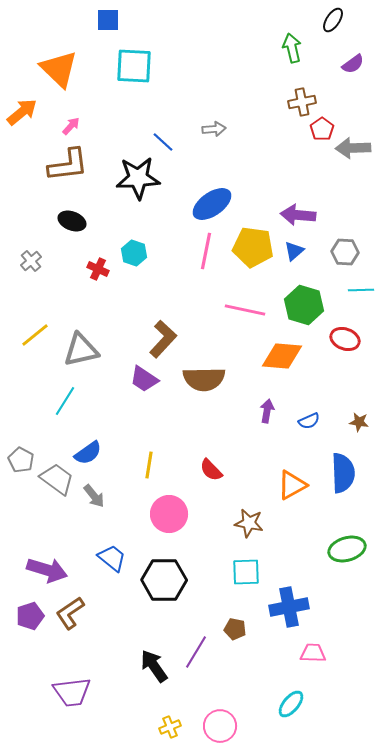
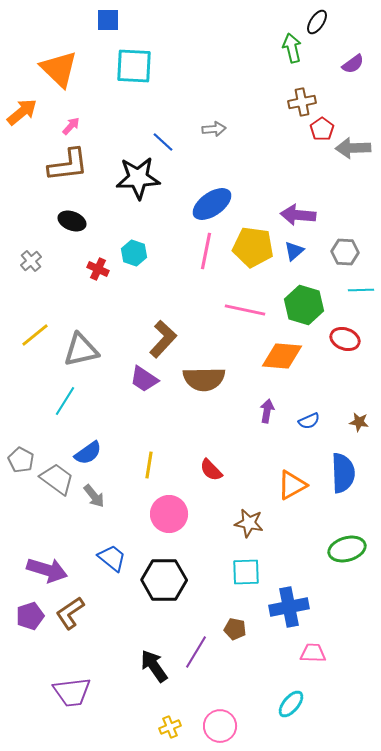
black ellipse at (333, 20): moved 16 px left, 2 px down
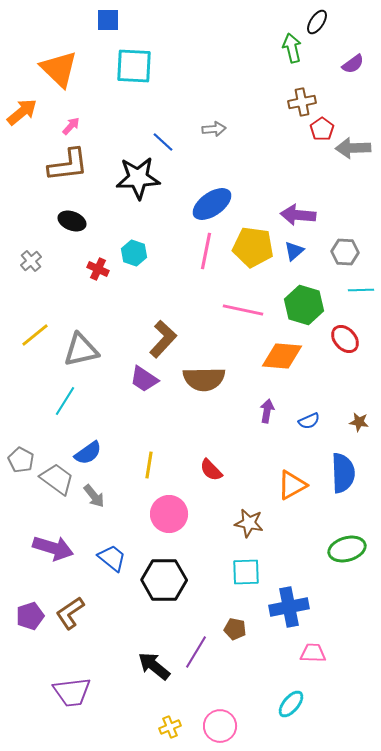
pink line at (245, 310): moved 2 px left
red ellipse at (345, 339): rotated 28 degrees clockwise
purple arrow at (47, 570): moved 6 px right, 22 px up
black arrow at (154, 666): rotated 16 degrees counterclockwise
